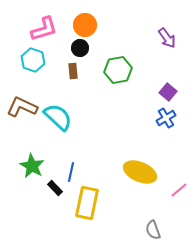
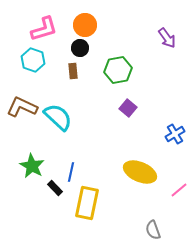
purple square: moved 40 px left, 16 px down
blue cross: moved 9 px right, 16 px down
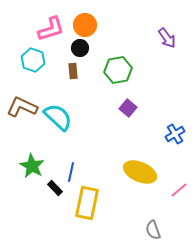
pink L-shape: moved 7 px right
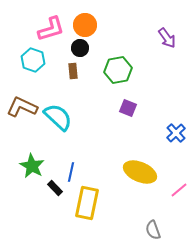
purple square: rotated 18 degrees counterclockwise
blue cross: moved 1 px right, 1 px up; rotated 12 degrees counterclockwise
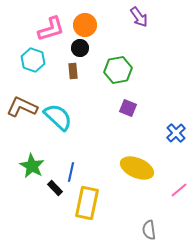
purple arrow: moved 28 px left, 21 px up
yellow ellipse: moved 3 px left, 4 px up
gray semicircle: moved 4 px left; rotated 12 degrees clockwise
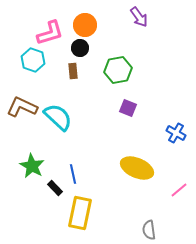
pink L-shape: moved 1 px left, 4 px down
blue cross: rotated 18 degrees counterclockwise
blue line: moved 2 px right, 2 px down; rotated 24 degrees counterclockwise
yellow rectangle: moved 7 px left, 10 px down
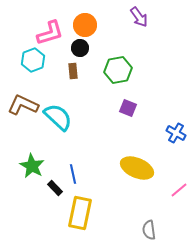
cyan hexagon: rotated 20 degrees clockwise
brown L-shape: moved 1 px right, 2 px up
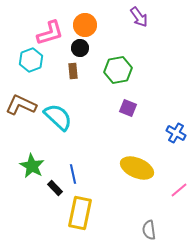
cyan hexagon: moved 2 px left
brown L-shape: moved 2 px left
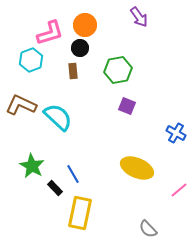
purple square: moved 1 px left, 2 px up
blue line: rotated 18 degrees counterclockwise
gray semicircle: moved 1 px left, 1 px up; rotated 36 degrees counterclockwise
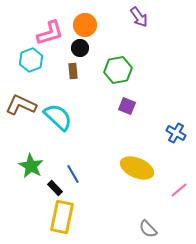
green star: moved 1 px left
yellow rectangle: moved 18 px left, 4 px down
